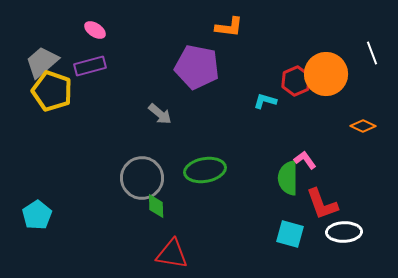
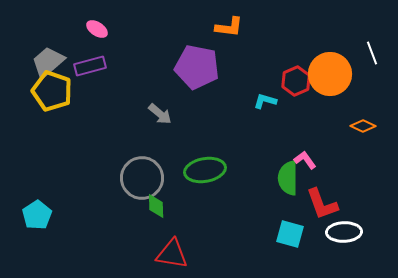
pink ellipse: moved 2 px right, 1 px up
gray trapezoid: moved 6 px right
orange circle: moved 4 px right
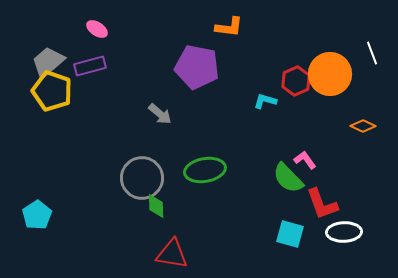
green semicircle: rotated 44 degrees counterclockwise
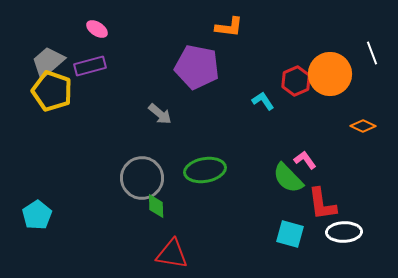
cyan L-shape: moved 2 px left; rotated 40 degrees clockwise
red L-shape: rotated 12 degrees clockwise
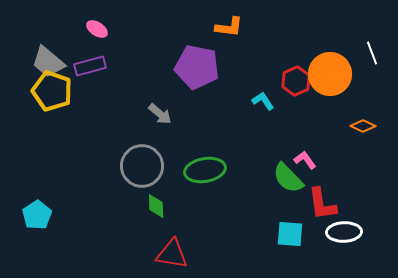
gray trapezoid: rotated 99 degrees counterclockwise
gray circle: moved 12 px up
cyan square: rotated 12 degrees counterclockwise
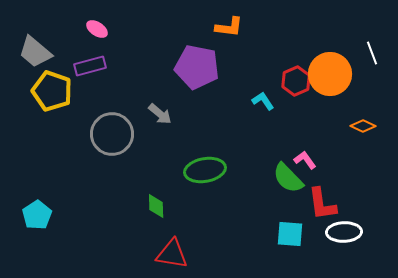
gray trapezoid: moved 13 px left, 10 px up
gray circle: moved 30 px left, 32 px up
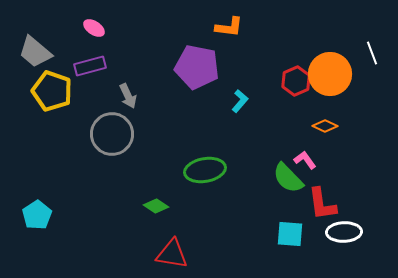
pink ellipse: moved 3 px left, 1 px up
cyan L-shape: moved 23 px left; rotated 75 degrees clockwise
gray arrow: moved 32 px left, 18 px up; rotated 25 degrees clockwise
orange diamond: moved 38 px left
green diamond: rotated 55 degrees counterclockwise
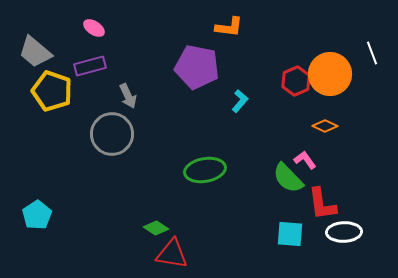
green diamond: moved 22 px down
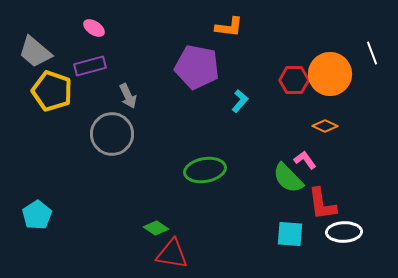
red hexagon: moved 2 px left, 1 px up; rotated 24 degrees clockwise
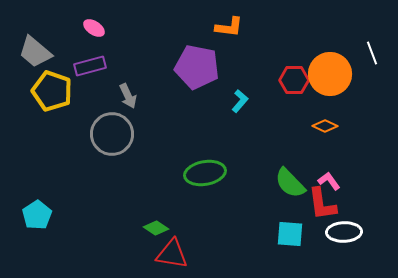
pink L-shape: moved 24 px right, 21 px down
green ellipse: moved 3 px down
green semicircle: moved 2 px right, 5 px down
